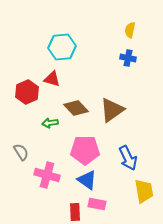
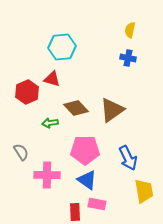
pink cross: rotated 15 degrees counterclockwise
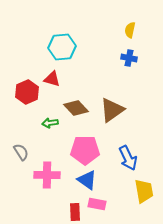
blue cross: moved 1 px right
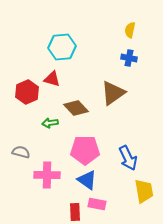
brown triangle: moved 1 px right, 17 px up
gray semicircle: rotated 42 degrees counterclockwise
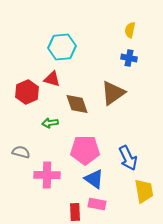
brown diamond: moved 1 px right, 4 px up; rotated 25 degrees clockwise
blue triangle: moved 7 px right, 1 px up
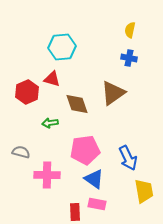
pink pentagon: rotated 8 degrees counterclockwise
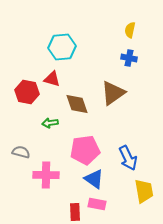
red hexagon: rotated 25 degrees counterclockwise
pink cross: moved 1 px left
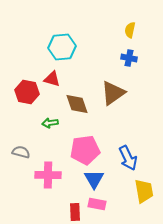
pink cross: moved 2 px right
blue triangle: rotated 25 degrees clockwise
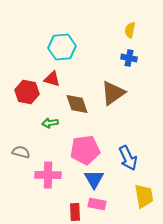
yellow trapezoid: moved 5 px down
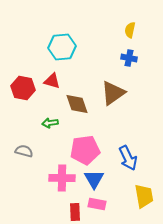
red triangle: moved 2 px down
red hexagon: moved 4 px left, 4 px up
gray semicircle: moved 3 px right, 1 px up
pink cross: moved 14 px right, 3 px down
